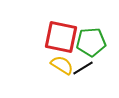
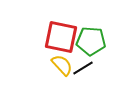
green pentagon: moved 1 px up; rotated 8 degrees clockwise
yellow semicircle: rotated 15 degrees clockwise
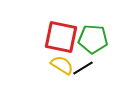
green pentagon: moved 2 px right, 2 px up
yellow semicircle: rotated 15 degrees counterclockwise
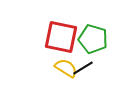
green pentagon: rotated 12 degrees clockwise
yellow semicircle: moved 4 px right, 3 px down
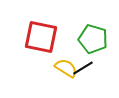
red square: moved 20 px left
